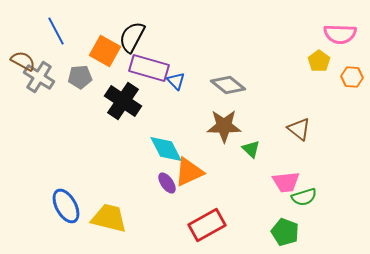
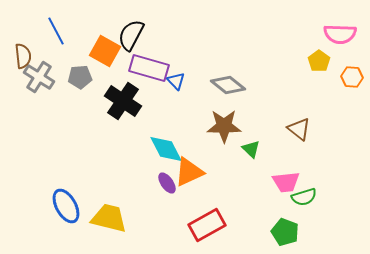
black semicircle: moved 1 px left, 2 px up
brown semicircle: moved 5 px up; rotated 55 degrees clockwise
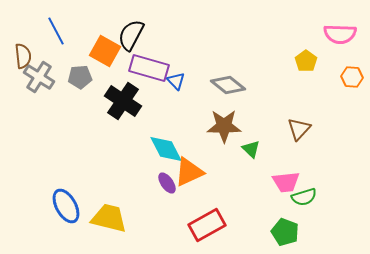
yellow pentagon: moved 13 px left
brown triangle: rotated 35 degrees clockwise
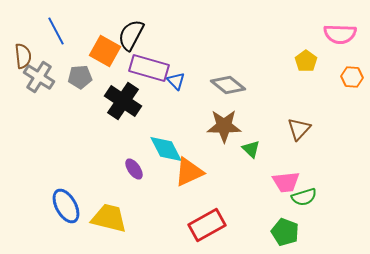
purple ellipse: moved 33 px left, 14 px up
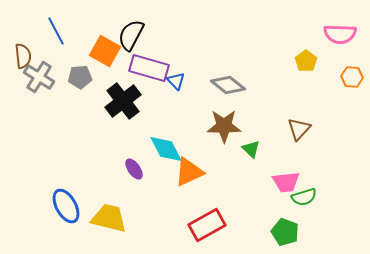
black cross: rotated 18 degrees clockwise
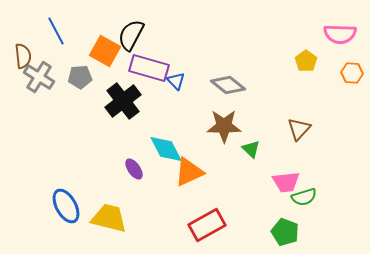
orange hexagon: moved 4 px up
